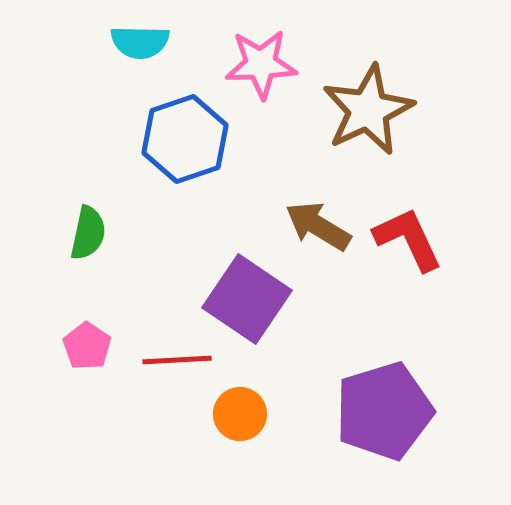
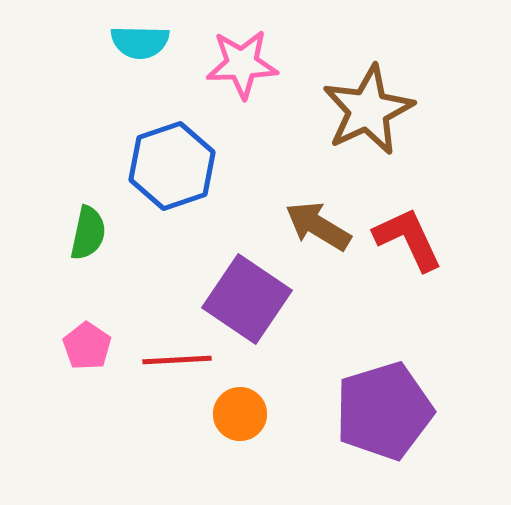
pink star: moved 19 px left
blue hexagon: moved 13 px left, 27 px down
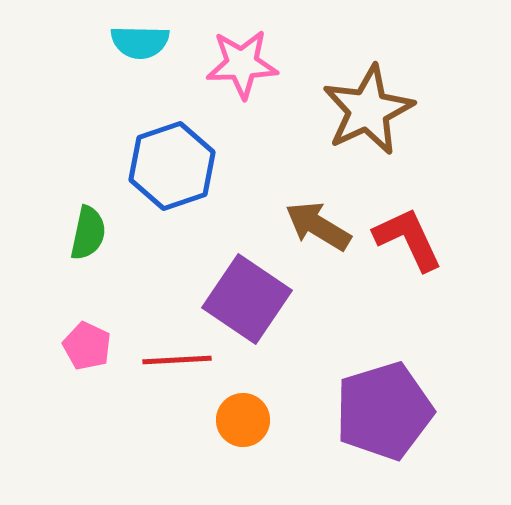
pink pentagon: rotated 9 degrees counterclockwise
orange circle: moved 3 px right, 6 px down
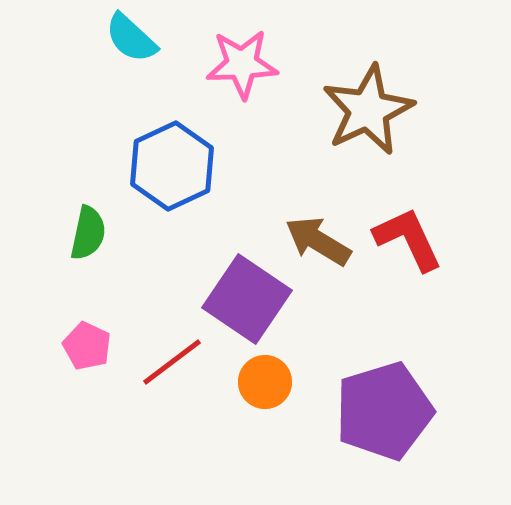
cyan semicircle: moved 9 px left, 4 px up; rotated 42 degrees clockwise
blue hexagon: rotated 6 degrees counterclockwise
brown arrow: moved 15 px down
red line: moved 5 px left, 2 px down; rotated 34 degrees counterclockwise
orange circle: moved 22 px right, 38 px up
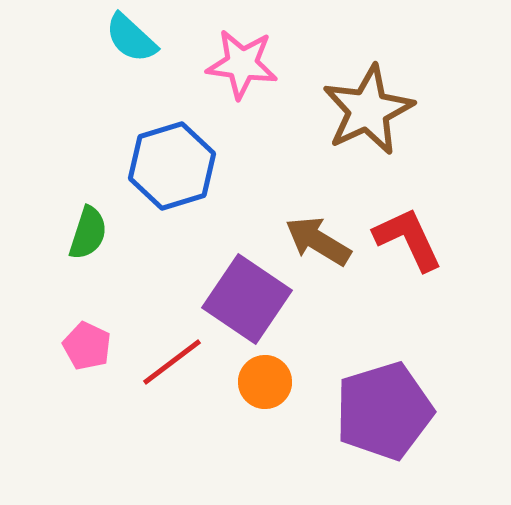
pink star: rotated 10 degrees clockwise
blue hexagon: rotated 8 degrees clockwise
green semicircle: rotated 6 degrees clockwise
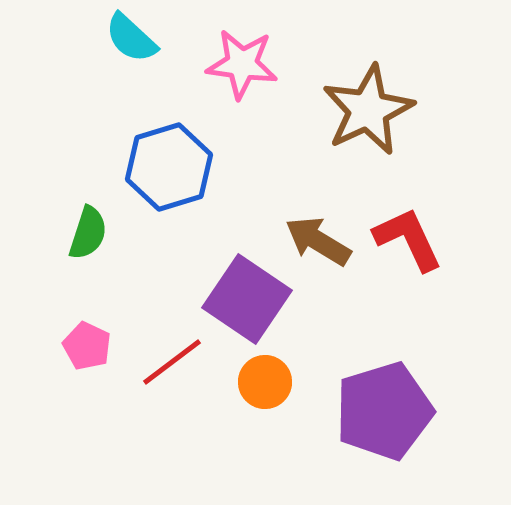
blue hexagon: moved 3 px left, 1 px down
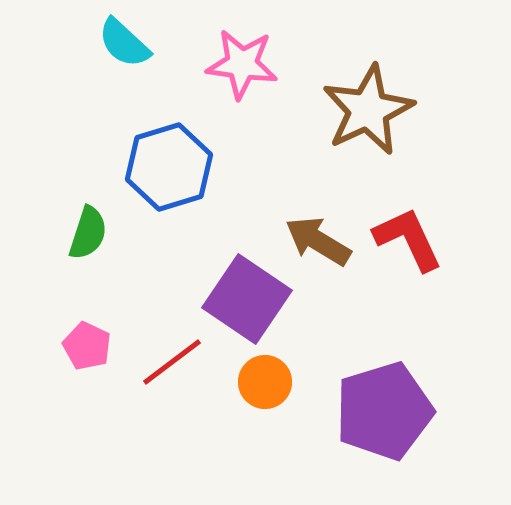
cyan semicircle: moved 7 px left, 5 px down
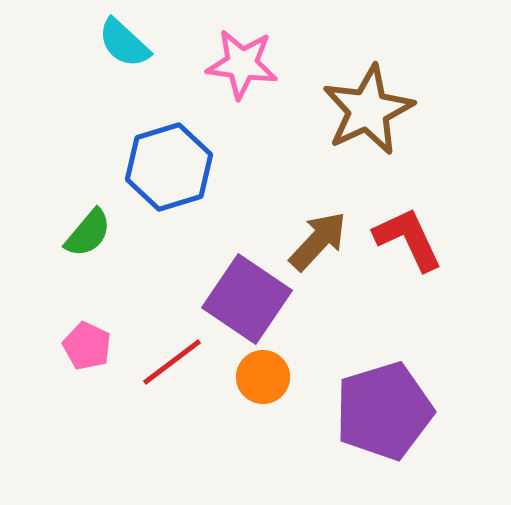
green semicircle: rotated 22 degrees clockwise
brown arrow: rotated 102 degrees clockwise
orange circle: moved 2 px left, 5 px up
